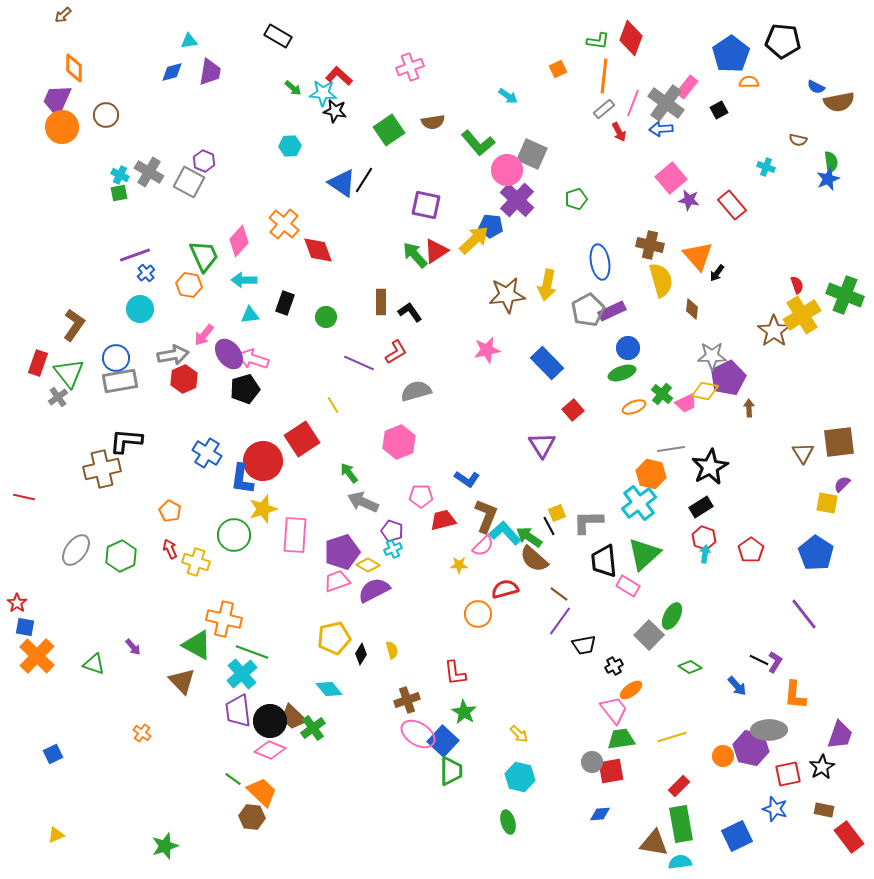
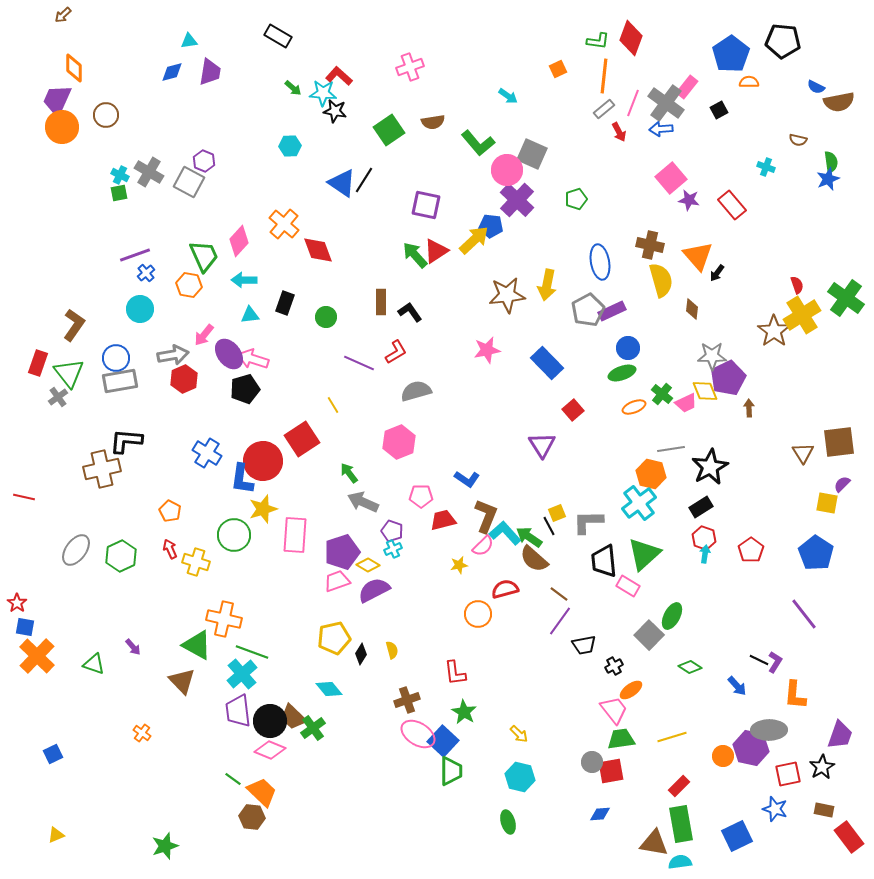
green cross at (845, 295): moved 1 px right, 3 px down; rotated 15 degrees clockwise
yellow diamond at (705, 391): rotated 56 degrees clockwise
yellow star at (459, 565): rotated 12 degrees counterclockwise
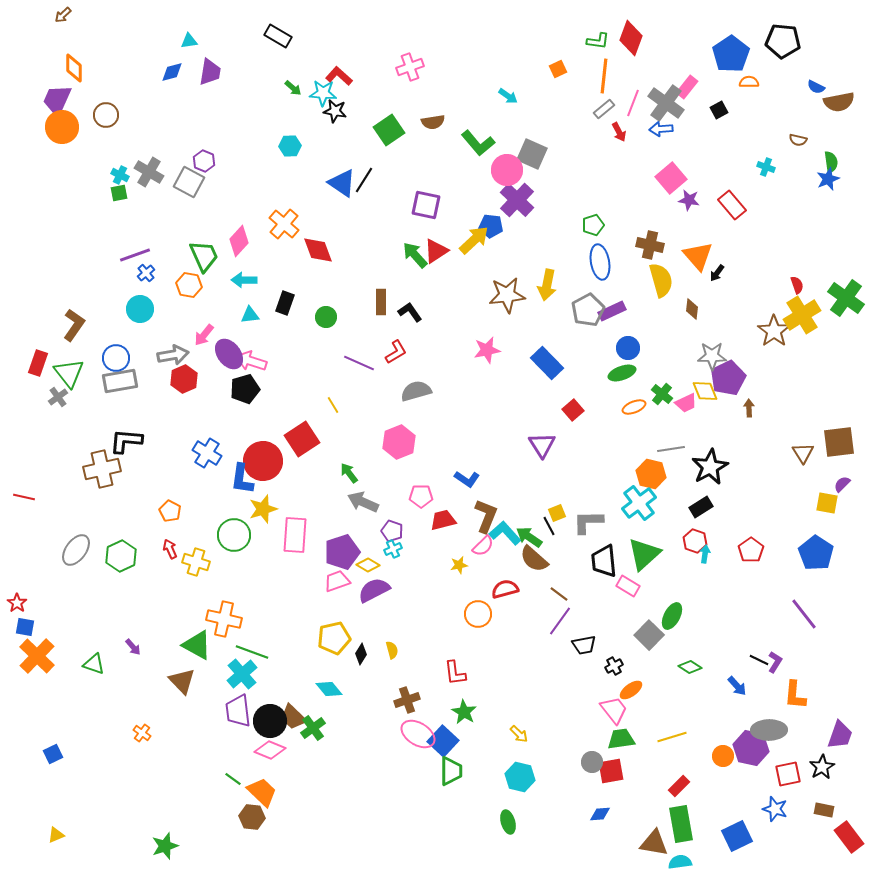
green pentagon at (576, 199): moved 17 px right, 26 px down
pink arrow at (253, 359): moved 2 px left, 2 px down
red hexagon at (704, 538): moved 9 px left, 3 px down
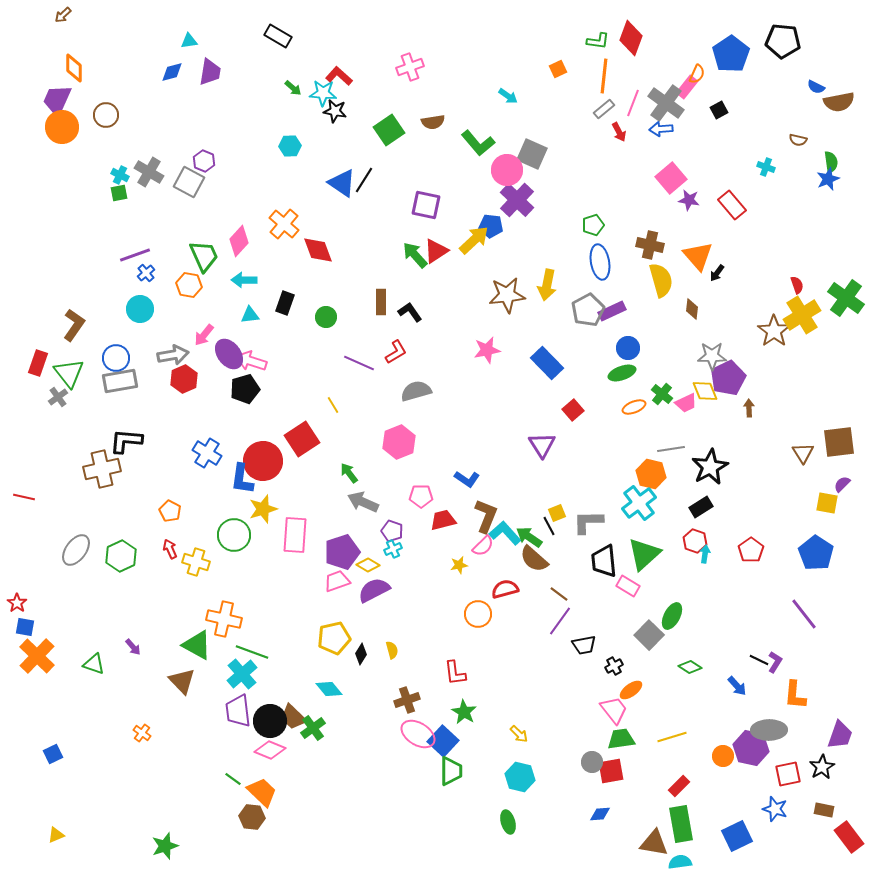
orange semicircle at (749, 82): moved 52 px left, 8 px up; rotated 114 degrees clockwise
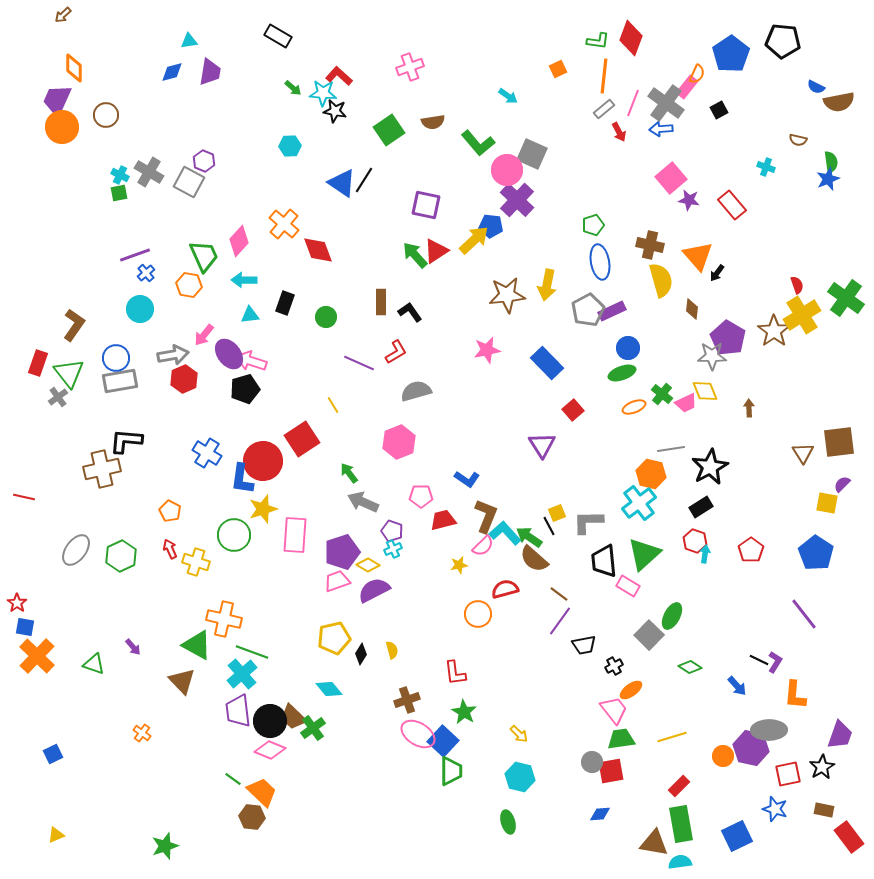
purple pentagon at (728, 378): moved 40 px up; rotated 16 degrees counterclockwise
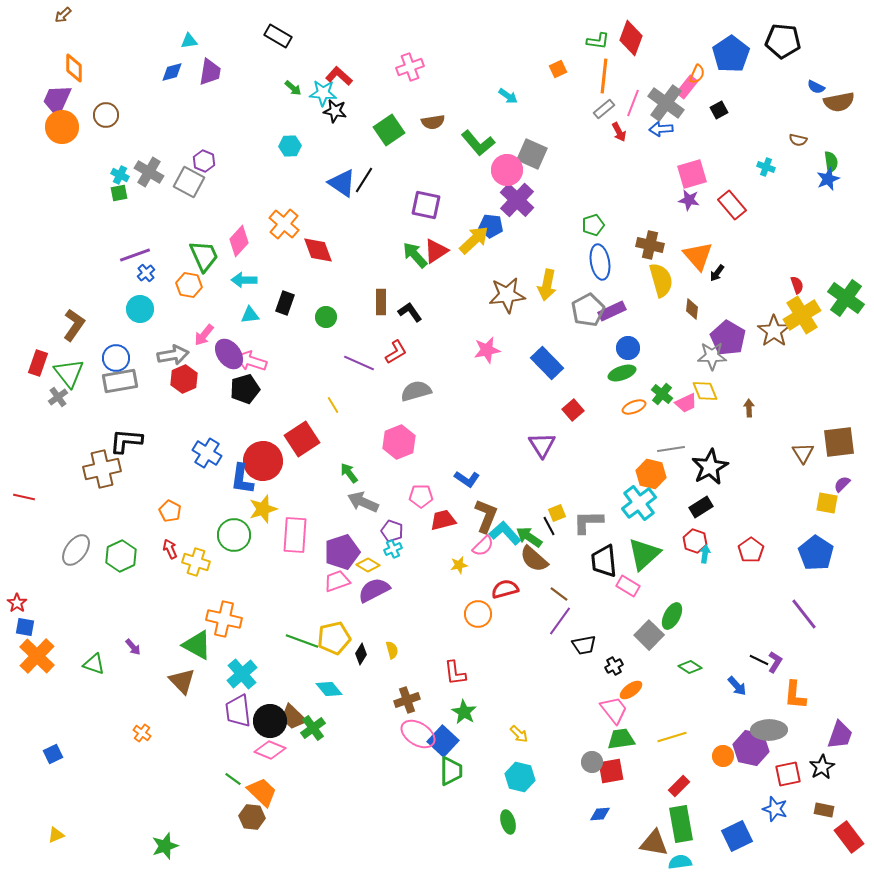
pink square at (671, 178): moved 21 px right, 4 px up; rotated 24 degrees clockwise
green line at (252, 652): moved 50 px right, 11 px up
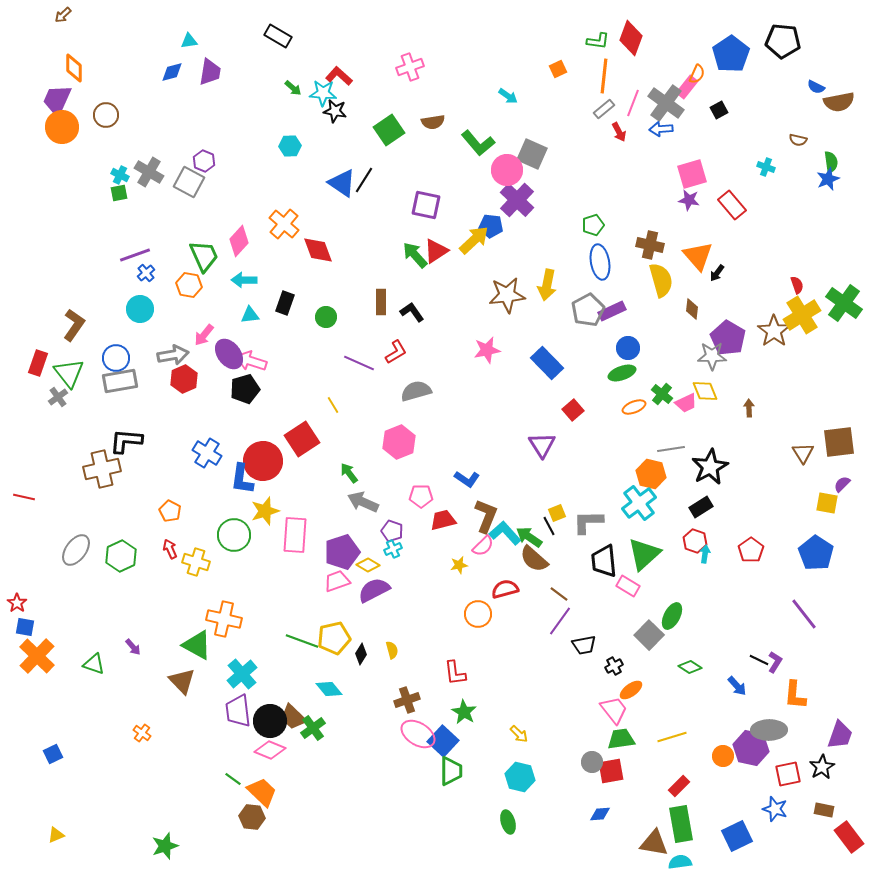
green cross at (846, 298): moved 2 px left, 5 px down
black L-shape at (410, 312): moved 2 px right
yellow star at (263, 509): moved 2 px right, 2 px down
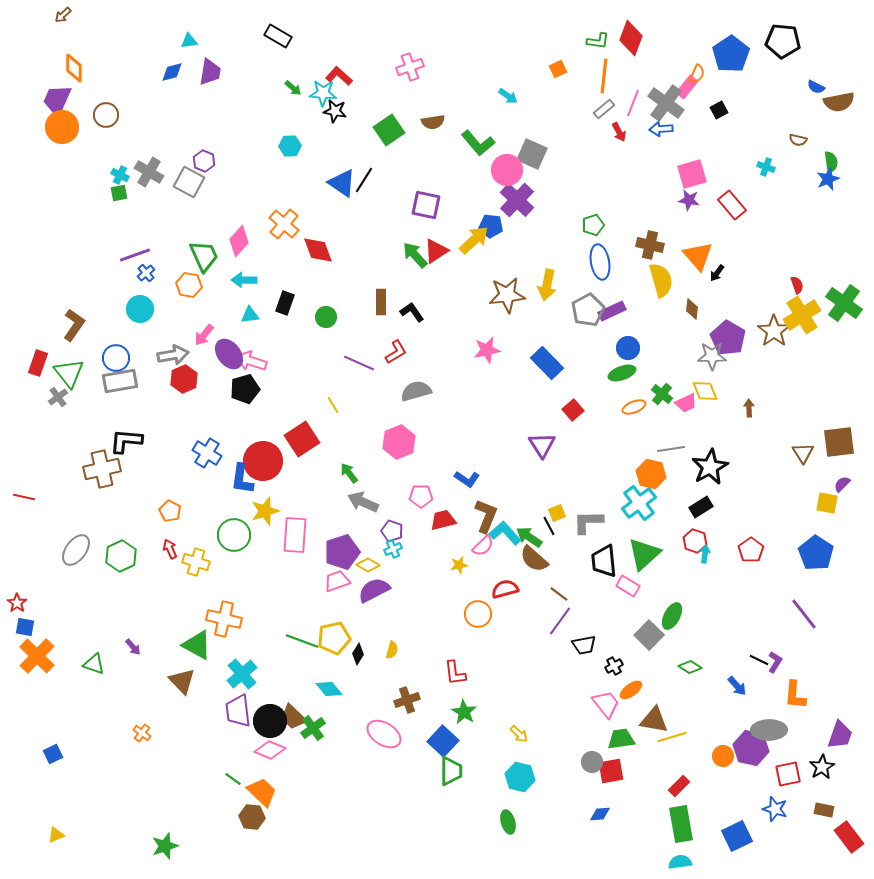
yellow semicircle at (392, 650): rotated 30 degrees clockwise
black diamond at (361, 654): moved 3 px left
pink trapezoid at (614, 710): moved 8 px left, 6 px up
pink ellipse at (418, 734): moved 34 px left
brown triangle at (654, 843): moved 123 px up
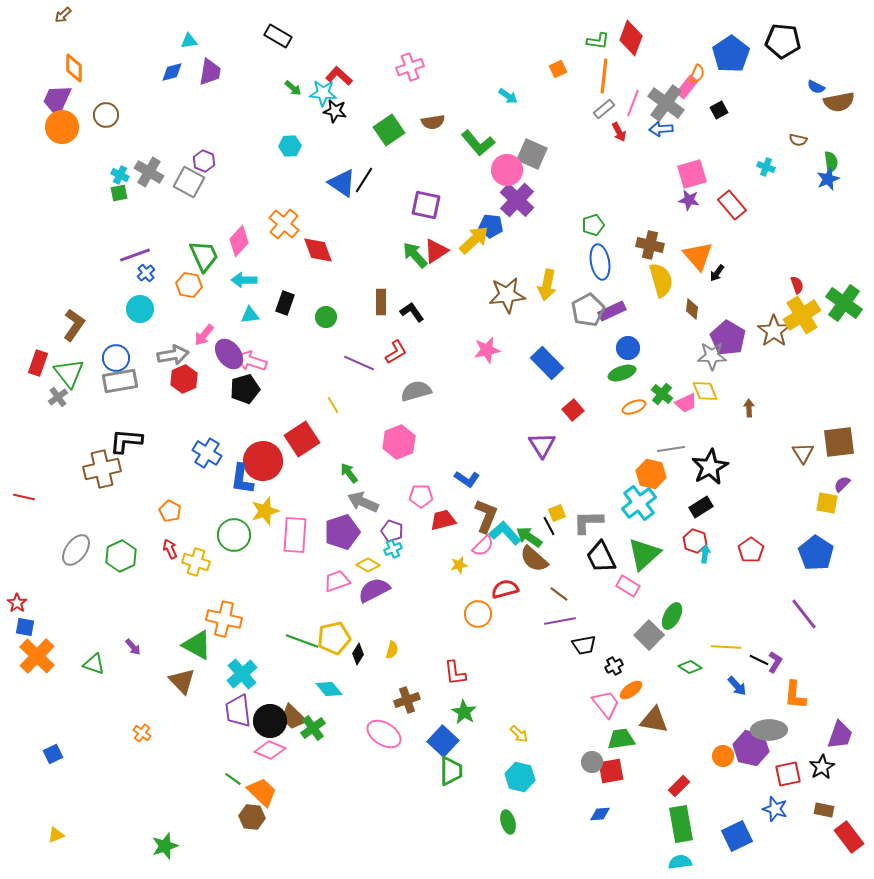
purple pentagon at (342, 552): moved 20 px up
black trapezoid at (604, 561): moved 3 px left, 4 px up; rotated 20 degrees counterclockwise
purple line at (560, 621): rotated 44 degrees clockwise
yellow line at (672, 737): moved 54 px right, 90 px up; rotated 20 degrees clockwise
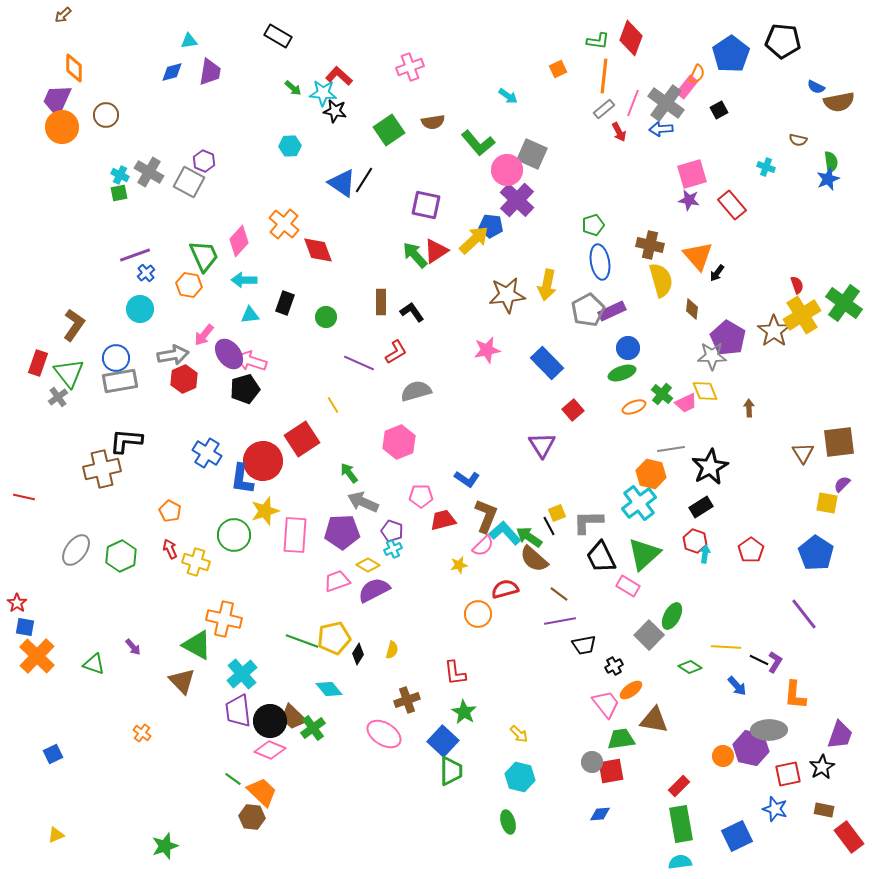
purple pentagon at (342, 532): rotated 16 degrees clockwise
